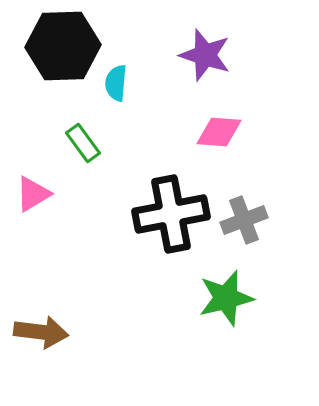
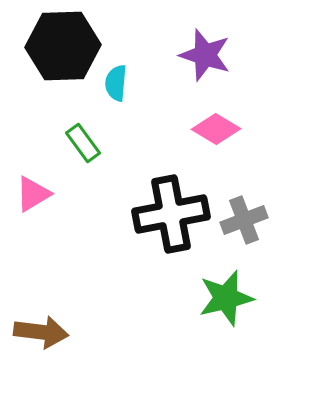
pink diamond: moved 3 px left, 3 px up; rotated 27 degrees clockwise
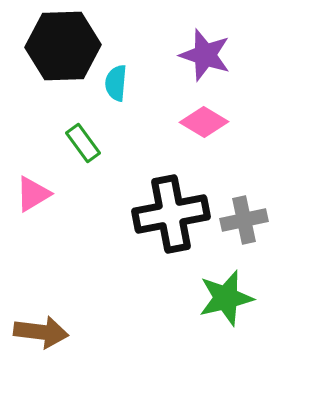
pink diamond: moved 12 px left, 7 px up
gray cross: rotated 9 degrees clockwise
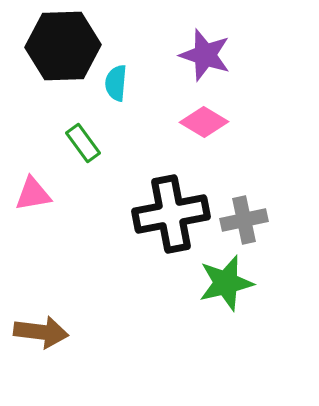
pink triangle: rotated 21 degrees clockwise
green star: moved 15 px up
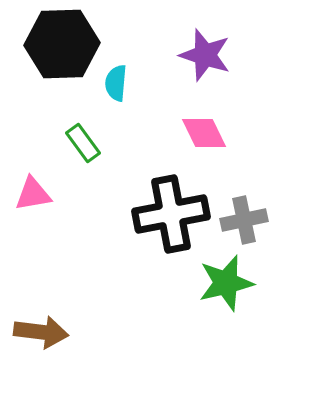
black hexagon: moved 1 px left, 2 px up
pink diamond: moved 11 px down; rotated 33 degrees clockwise
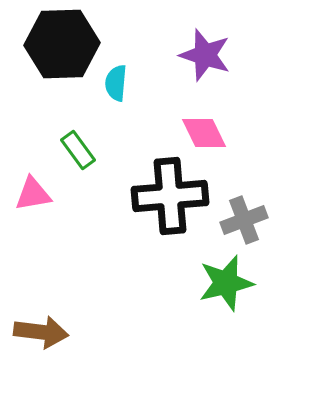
green rectangle: moved 5 px left, 7 px down
black cross: moved 1 px left, 18 px up; rotated 6 degrees clockwise
gray cross: rotated 9 degrees counterclockwise
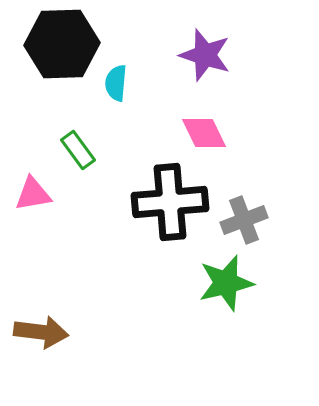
black cross: moved 6 px down
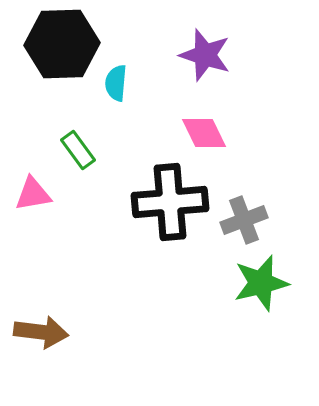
green star: moved 35 px right
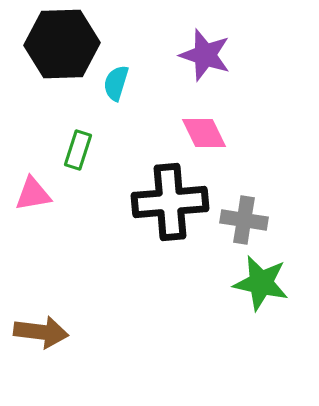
cyan semicircle: rotated 12 degrees clockwise
green rectangle: rotated 54 degrees clockwise
gray cross: rotated 30 degrees clockwise
green star: rotated 26 degrees clockwise
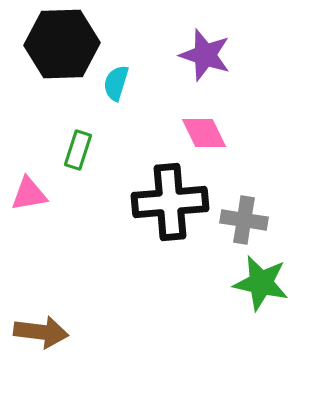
pink triangle: moved 4 px left
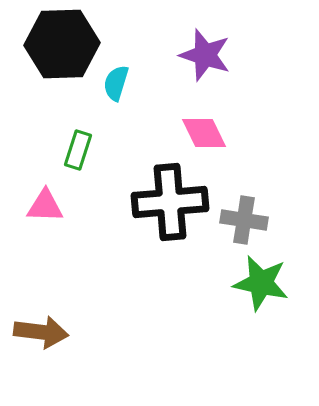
pink triangle: moved 16 px right, 12 px down; rotated 12 degrees clockwise
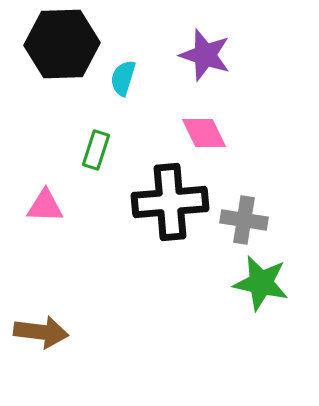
cyan semicircle: moved 7 px right, 5 px up
green rectangle: moved 18 px right
